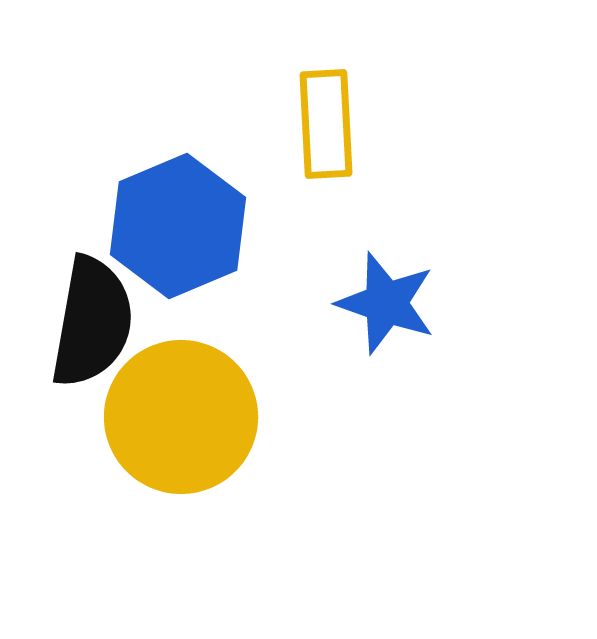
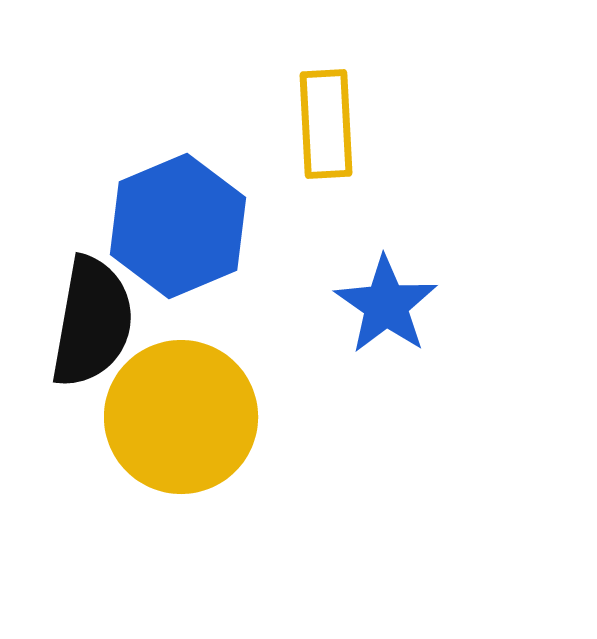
blue star: moved 2 px down; rotated 16 degrees clockwise
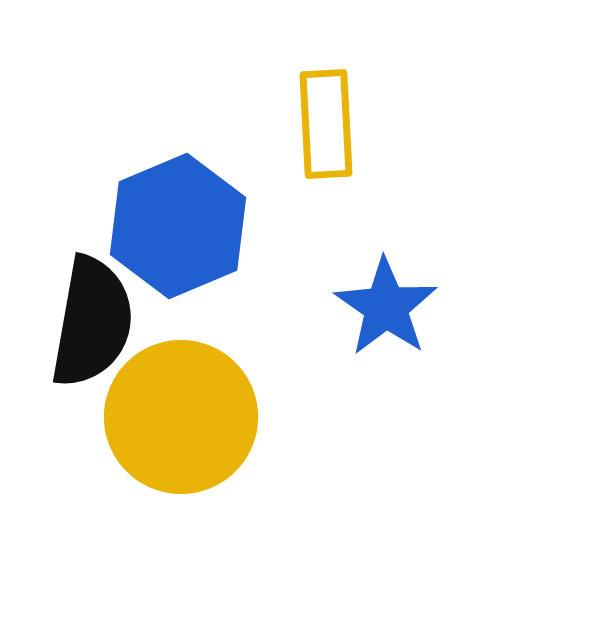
blue star: moved 2 px down
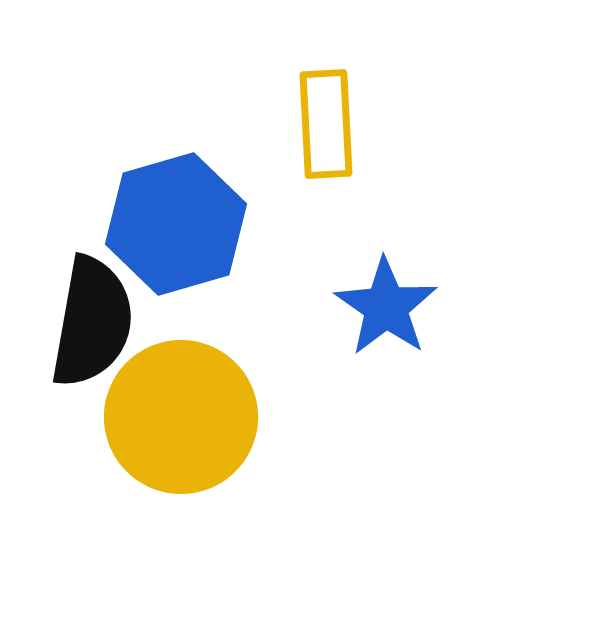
blue hexagon: moved 2 px left, 2 px up; rotated 7 degrees clockwise
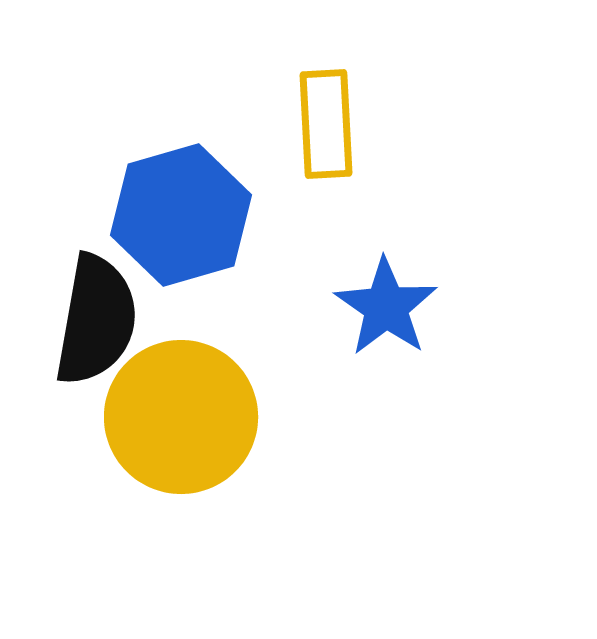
blue hexagon: moved 5 px right, 9 px up
black semicircle: moved 4 px right, 2 px up
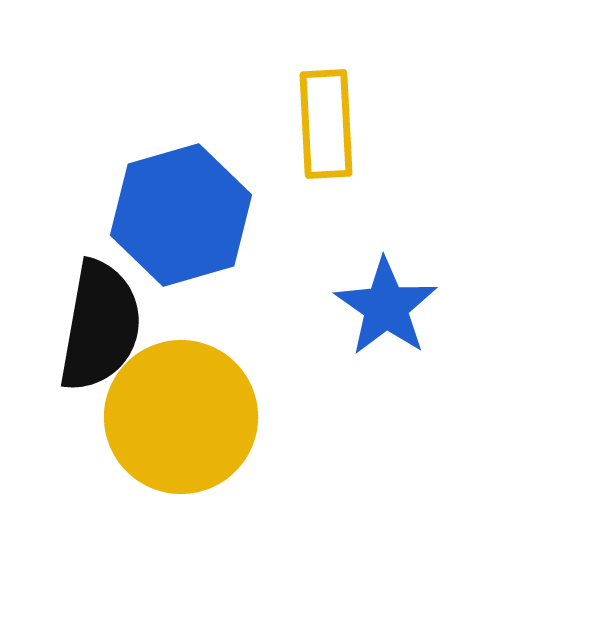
black semicircle: moved 4 px right, 6 px down
